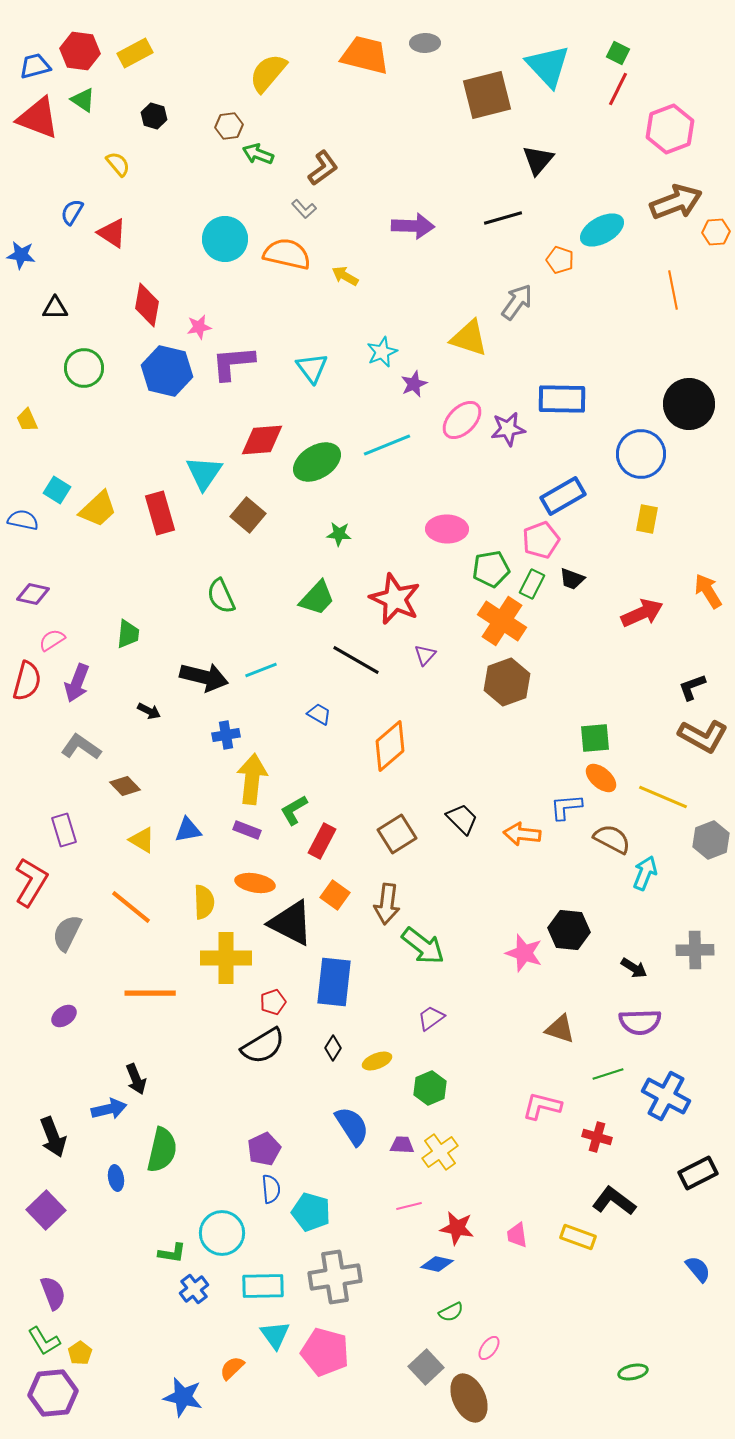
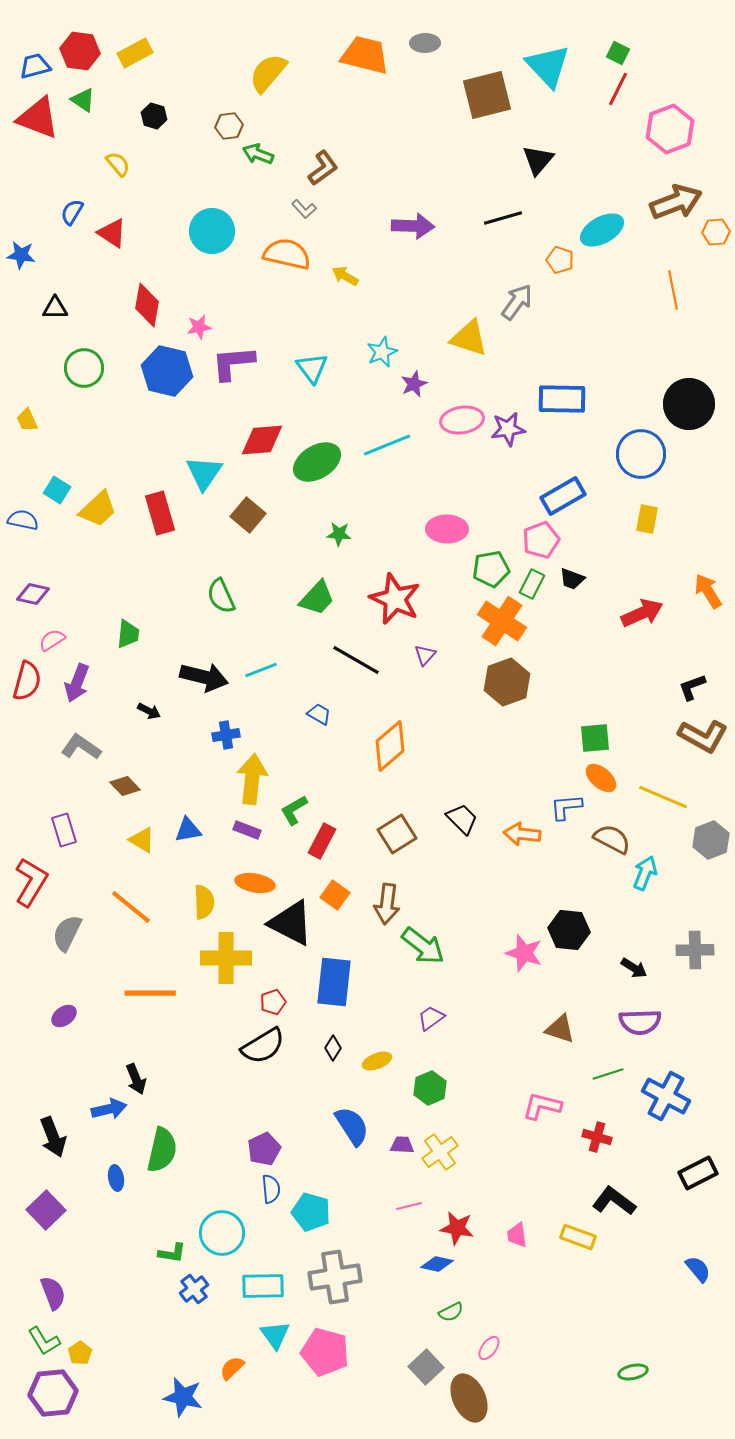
cyan circle at (225, 239): moved 13 px left, 8 px up
pink ellipse at (462, 420): rotated 36 degrees clockwise
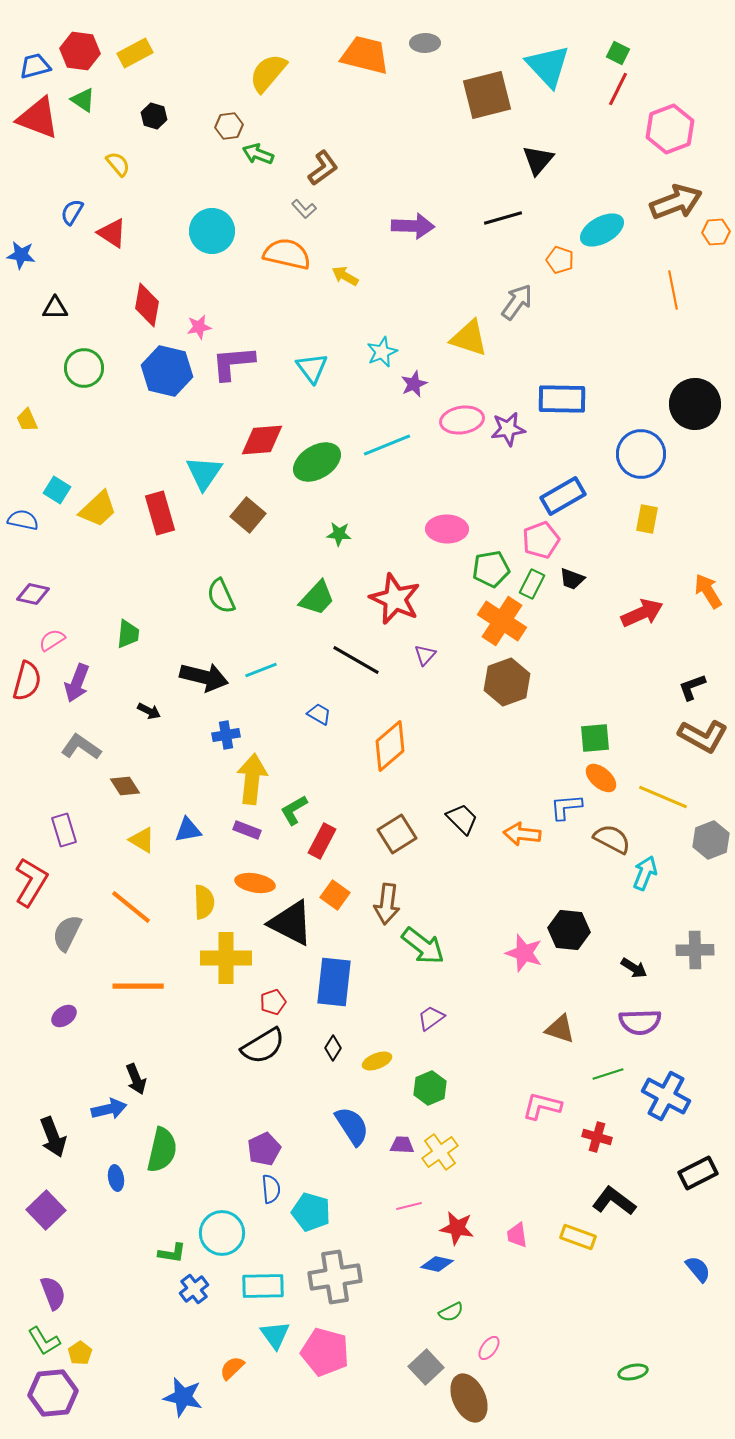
black circle at (689, 404): moved 6 px right
brown diamond at (125, 786): rotated 12 degrees clockwise
orange line at (150, 993): moved 12 px left, 7 px up
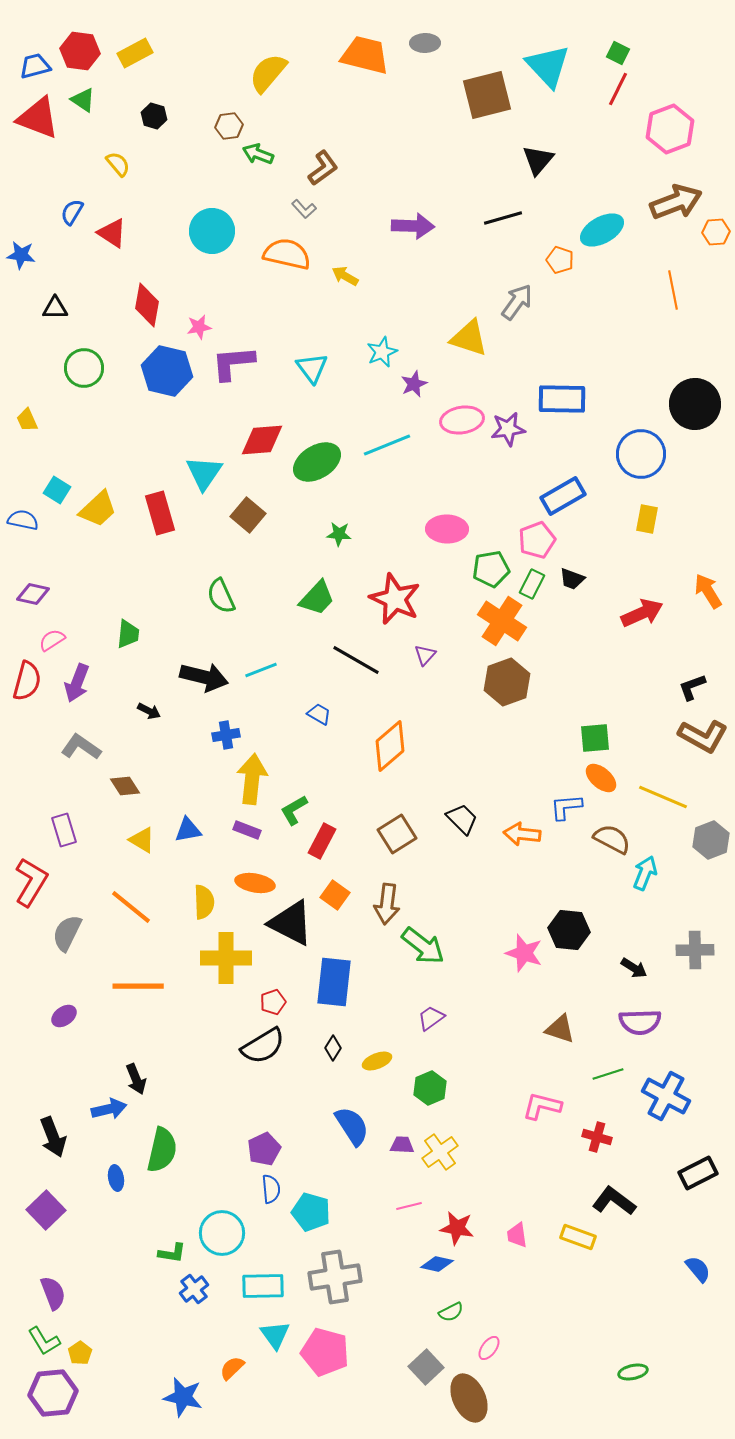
pink pentagon at (541, 540): moved 4 px left
